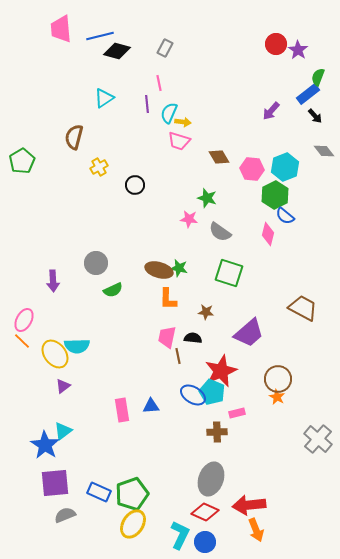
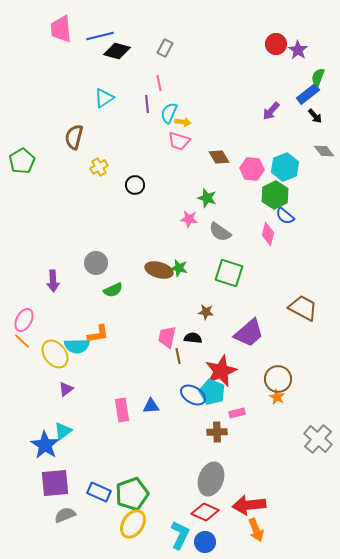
orange L-shape at (168, 299): moved 70 px left, 35 px down; rotated 100 degrees counterclockwise
purple triangle at (63, 386): moved 3 px right, 3 px down
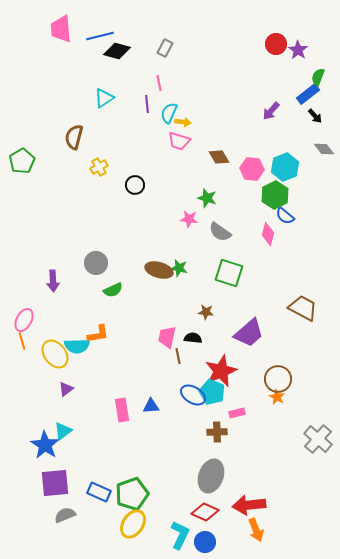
gray diamond at (324, 151): moved 2 px up
orange line at (22, 341): rotated 30 degrees clockwise
gray ellipse at (211, 479): moved 3 px up
